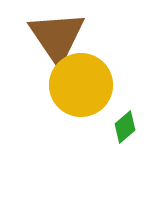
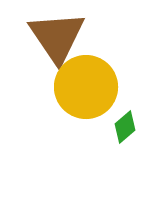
yellow circle: moved 5 px right, 2 px down
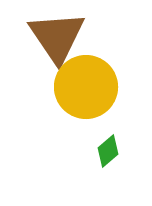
green diamond: moved 17 px left, 24 px down
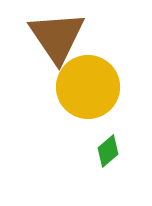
yellow circle: moved 2 px right
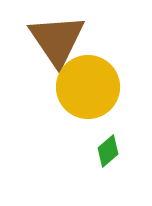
brown triangle: moved 3 px down
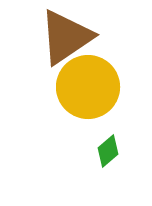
brown triangle: moved 9 px right, 3 px up; rotated 30 degrees clockwise
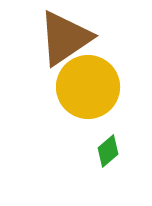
brown triangle: moved 1 px left, 1 px down
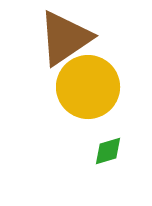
green diamond: rotated 24 degrees clockwise
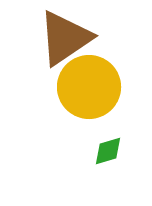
yellow circle: moved 1 px right
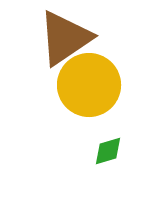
yellow circle: moved 2 px up
